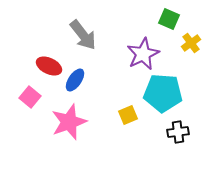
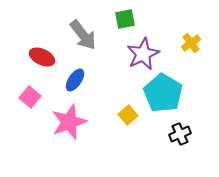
green square: moved 44 px left; rotated 35 degrees counterclockwise
red ellipse: moved 7 px left, 9 px up
cyan pentagon: rotated 27 degrees clockwise
yellow square: rotated 18 degrees counterclockwise
black cross: moved 2 px right, 2 px down; rotated 15 degrees counterclockwise
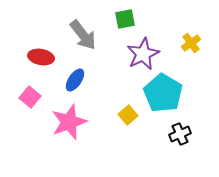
red ellipse: moved 1 px left; rotated 15 degrees counterclockwise
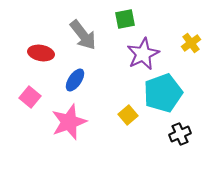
red ellipse: moved 4 px up
cyan pentagon: rotated 21 degrees clockwise
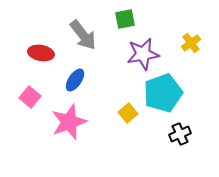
purple star: rotated 16 degrees clockwise
yellow square: moved 2 px up
